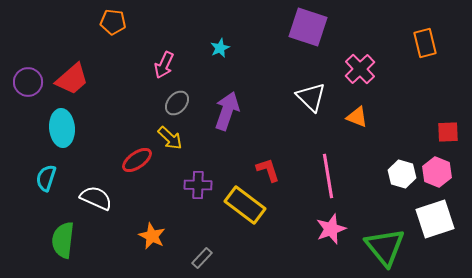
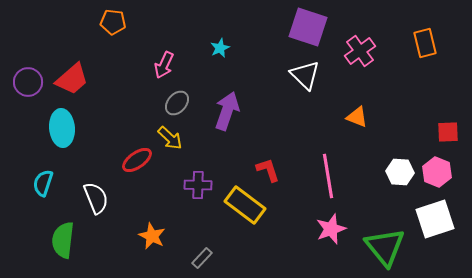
pink cross: moved 18 px up; rotated 8 degrees clockwise
white triangle: moved 6 px left, 22 px up
white hexagon: moved 2 px left, 2 px up; rotated 12 degrees counterclockwise
cyan semicircle: moved 3 px left, 5 px down
white semicircle: rotated 44 degrees clockwise
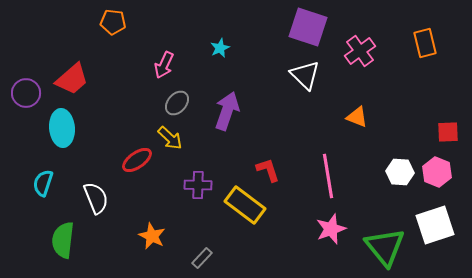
purple circle: moved 2 px left, 11 px down
white square: moved 6 px down
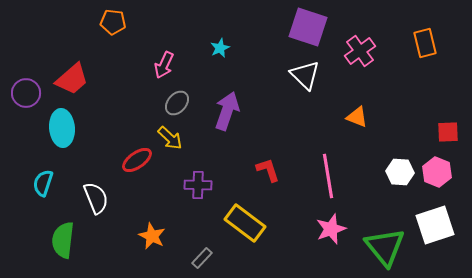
yellow rectangle: moved 18 px down
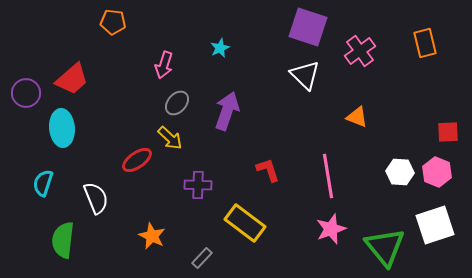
pink arrow: rotated 8 degrees counterclockwise
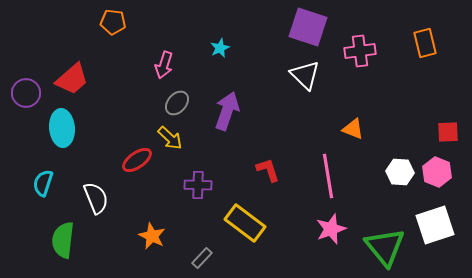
pink cross: rotated 28 degrees clockwise
orange triangle: moved 4 px left, 12 px down
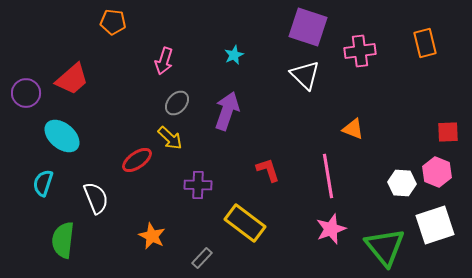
cyan star: moved 14 px right, 7 px down
pink arrow: moved 4 px up
cyan ellipse: moved 8 px down; rotated 45 degrees counterclockwise
white hexagon: moved 2 px right, 11 px down
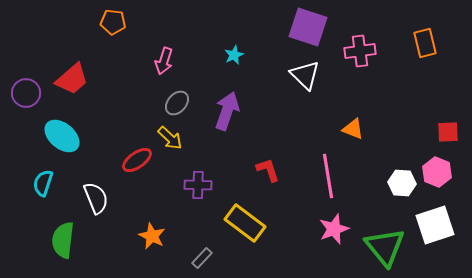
pink star: moved 3 px right
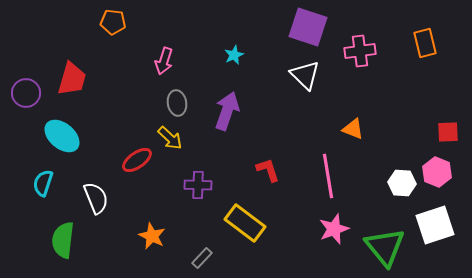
red trapezoid: rotated 33 degrees counterclockwise
gray ellipse: rotated 50 degrees counterclockwise
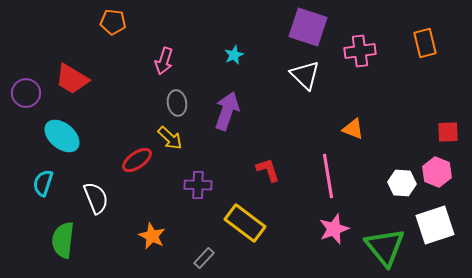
red trapezoid: rotated 105 degrees clockwise
gray rectangle: moved 2 px right
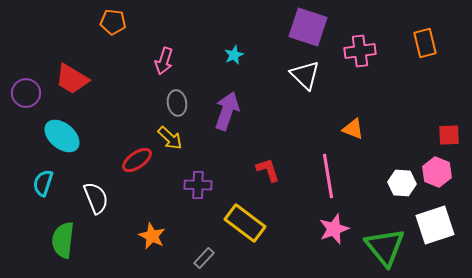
red square: moved 1 px right, 3 px down
